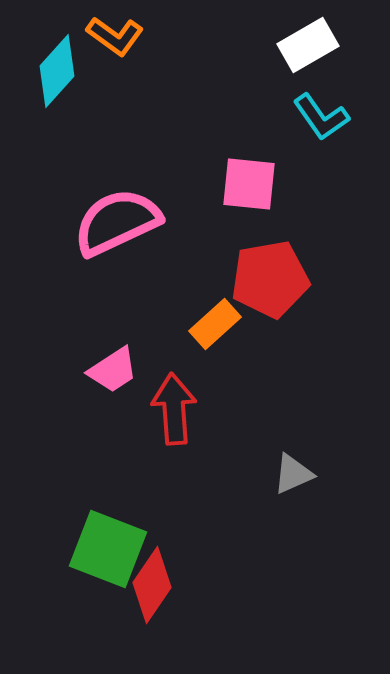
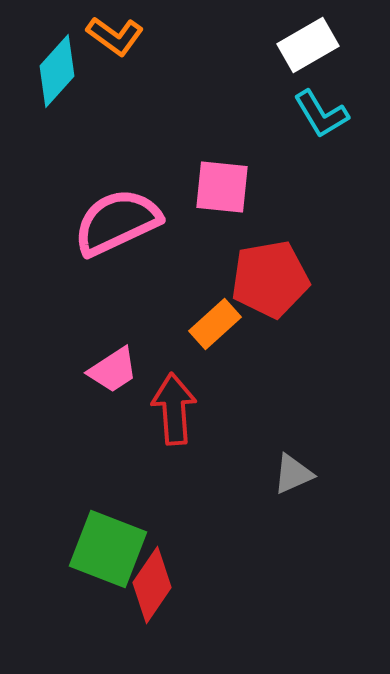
cyan L-shape: moved 3 px up; rotated 4 degrees clockwise
pink square: moved 27 px left, 3 px down
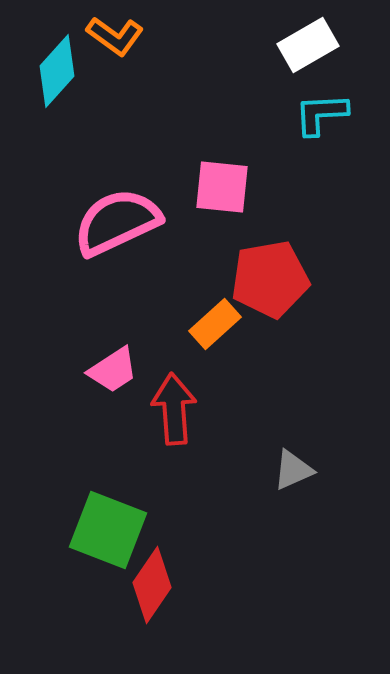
cyan L-shape: rotated 118 degrees clockwise
gray triangle: moved 4 px up
green square: moved 19 px up
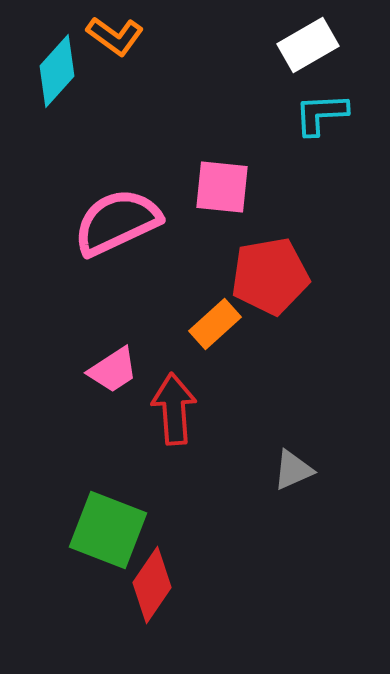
red pentagon: moved 3 px up
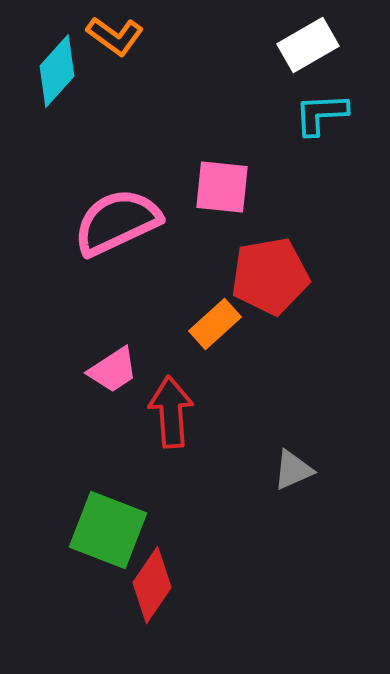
red arrow: moved 3 px left, 3 px down
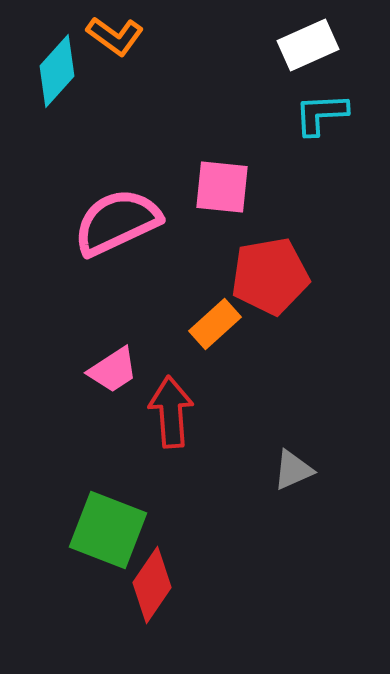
white rectangle: rotated 6 degrees clockwise
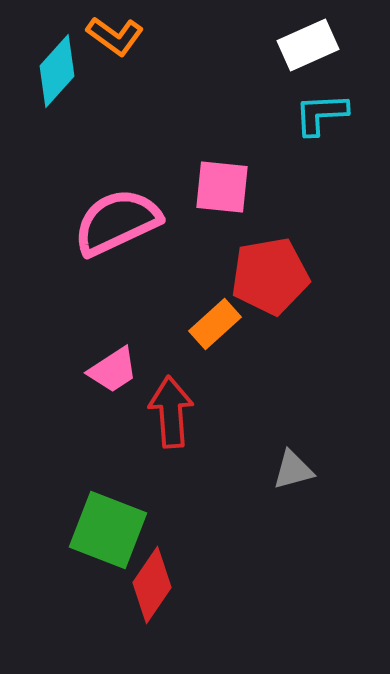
gray triangle: rotated 9 degrees clockwise
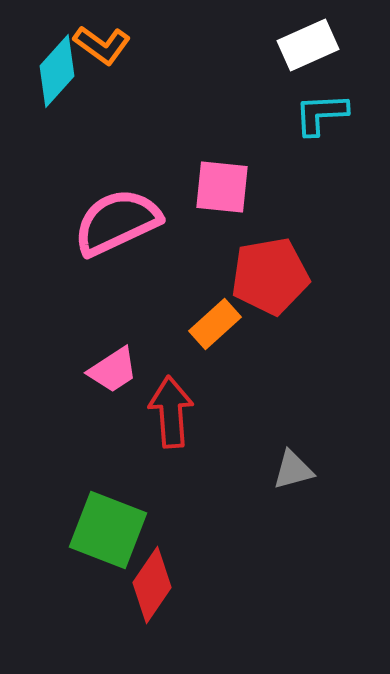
orange L-shape: moved 13 px left, 9 px down
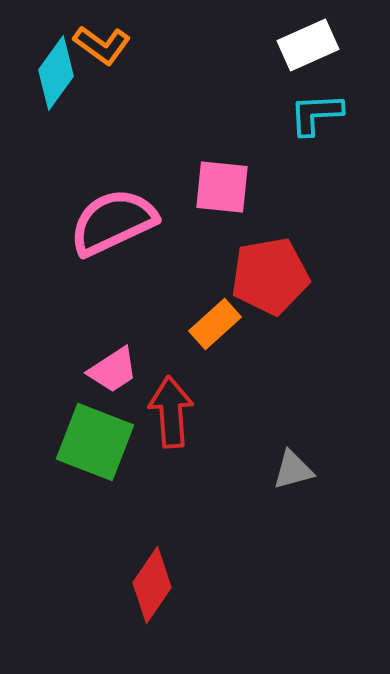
cyan diamond: moved 1 px left, 2 px down; rotated 6 degrees counterclockwise
cyan L-shape: moved 5 px left
pink semicircle: moved 4 px left
green square: moved 13 px left, 88 px up
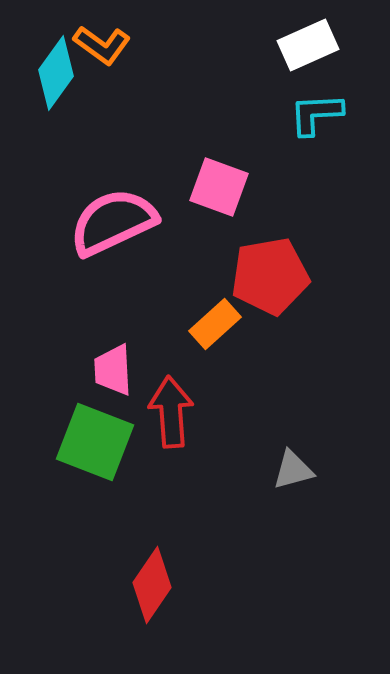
pink square: moved 3 px left; rotated 14 degrees clockwise
pink trapezoid: rotated 120 degrees clockwise
